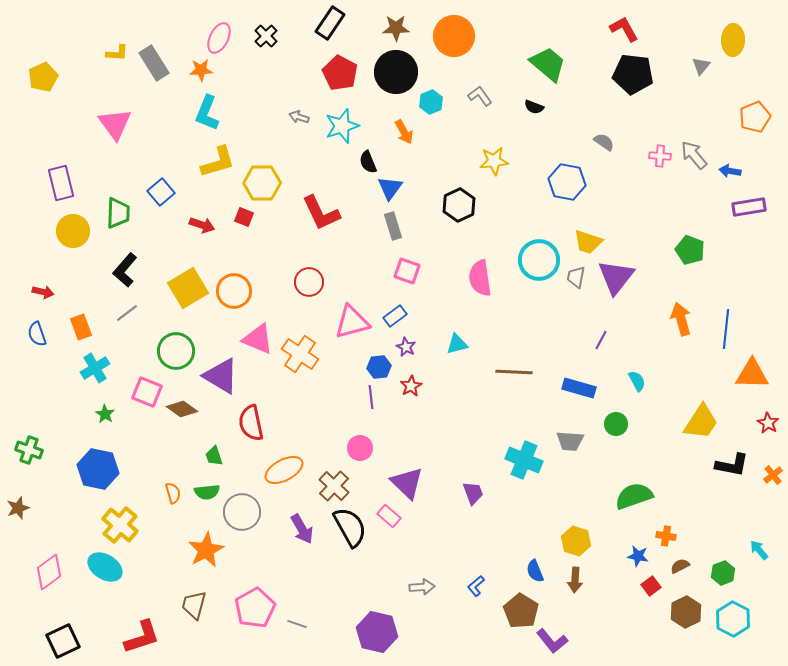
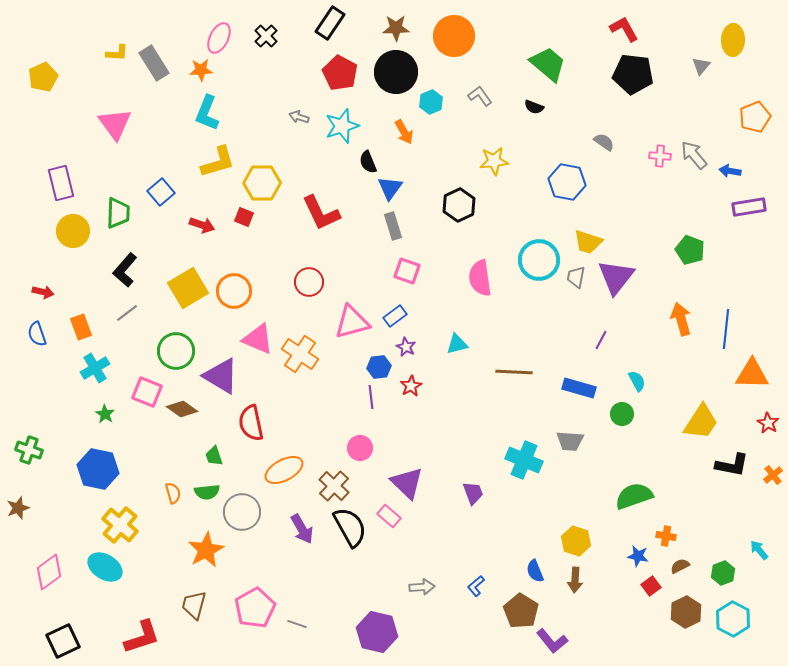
green circle at (616, 424): moved 6 px right, 10 px up
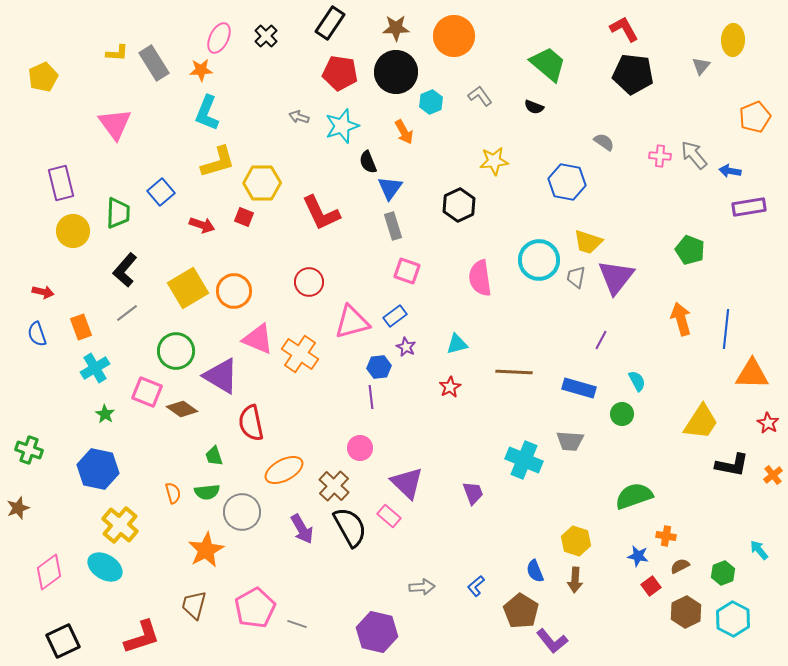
red pentagon at (340, 73): rotated 20 degrees counterclockwise
red star at (411, 386): moved 39 px right, 1 px down
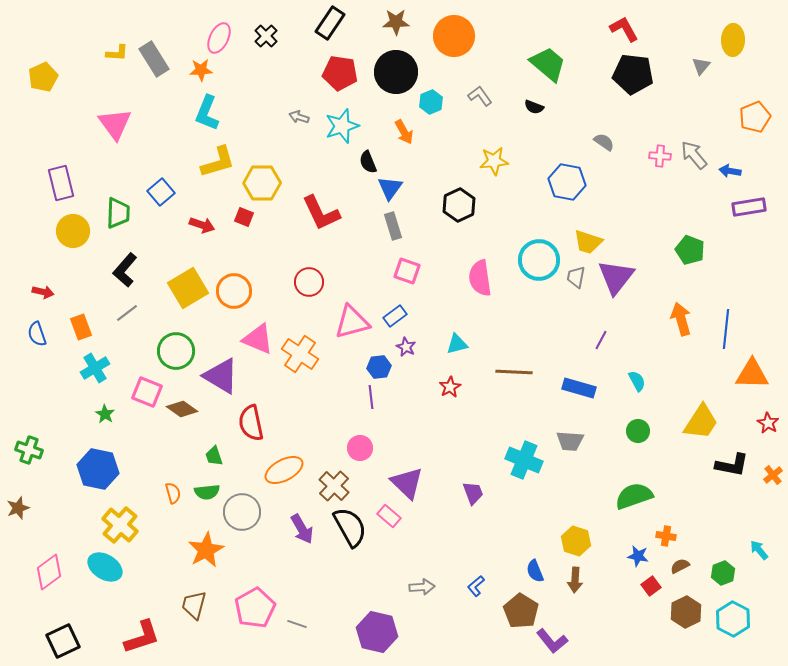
brown star at (396, 28): moved 6 px up
gray rectangle at (154, 63): moved 4 px up
green circle at (622, 414): moved 16 px right, 17 px down
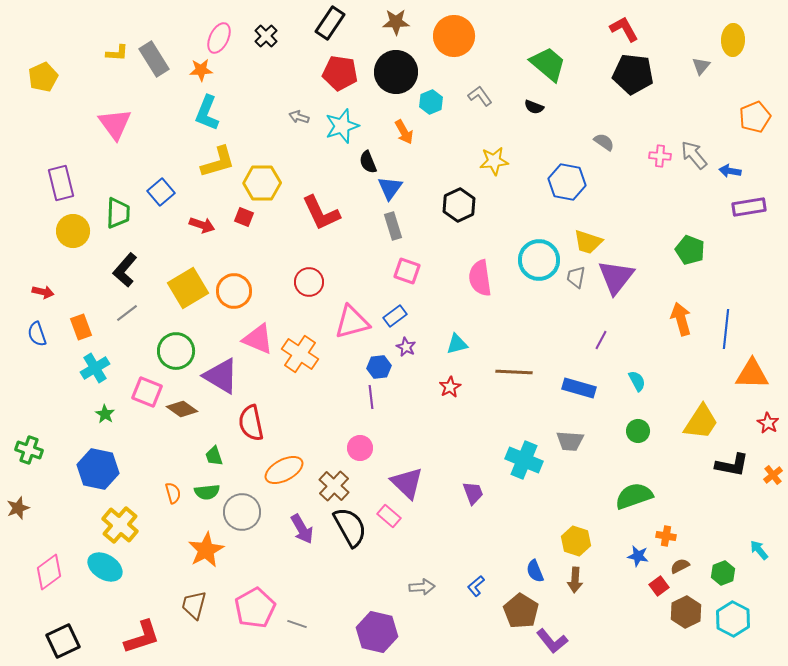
red square at (651, 586): moved 8 px right
